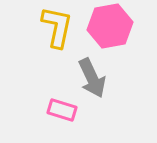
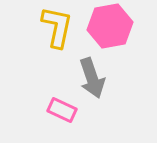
gray arrow: rotated 6 degrees clockwise
pink rectangle: rotated 8 degrees clockwise
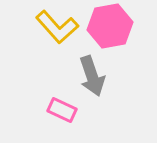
yellow L-shape: rotated 126 degrees clockwise
gray arrow: moved 2 px up
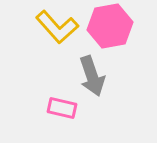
pink rectangle: moved 2 px up; rotated 12 degrees counterclockwise
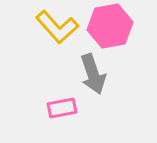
gray arrow: moved 1 px right, 2 px up
pink rectangle: rotated 24 degrees counterclockwise
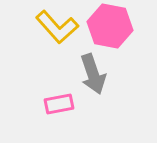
pink hexagon: rotated 21 degrees clockwise
pink rectangle: moved 3 px left, 4 px up
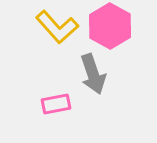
pink hexagon: rotated 18 degrees clockwise
pink rectangle: moved 3 px left
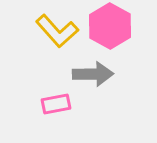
yellow L-shape: moved 4 px down
gray arrow: rotated 72 degrees counterclockwise
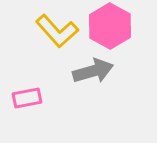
gray arrow: moved 3 px up; rotated 15 degrees counterclockwise
pink rectangle: moved 29 px left, 6 px up
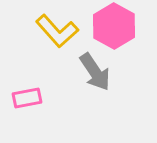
pink hexagon: moved 4 px right
gray arrow: moved 2 px right, 1 px down; rotated 72 degrees clockwise
